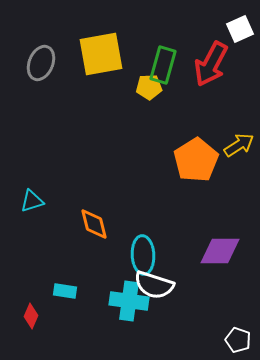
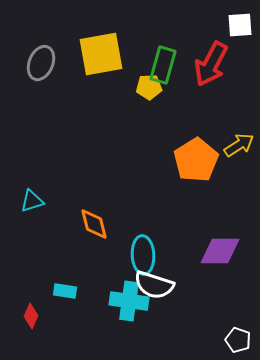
white square: moved 4 px up; rotated 20 degrees clockwise
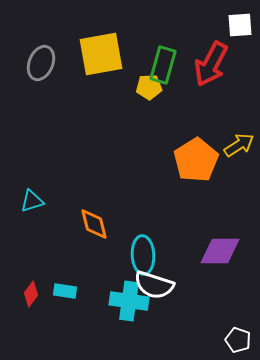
red diamond: moved 22 px up; rotated 15 degrees clockwise
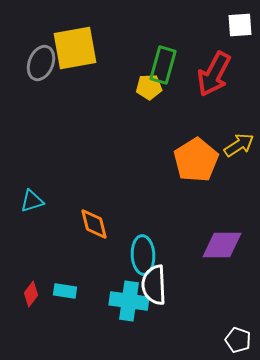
yellow square: moved 26 px left, 6 px up
red arrow: moved 3 px right, 10 px down
purple diamond: moved 2 px right, 6 px up
white semicircle: rotated 69 degrees clockwise
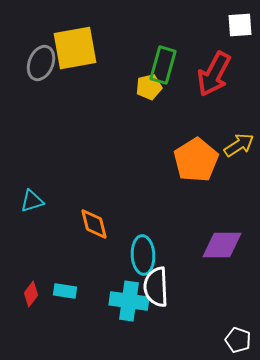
yellow pentagon: rotated 10 degrees counterclockwise
white semicircle: moved 2 px right, 2 px down
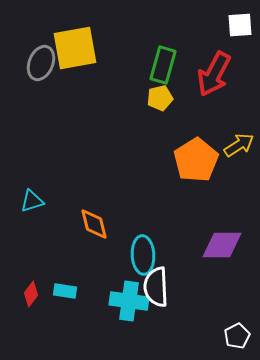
yellow pentagon: moved 11 px right, 11 px down
white pentagon: moved 1 px left, 4 px up; rotated 25 degrees clockwise
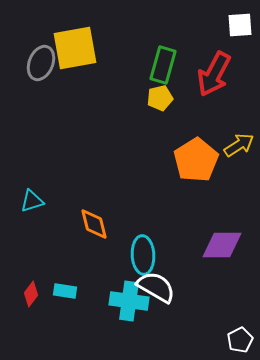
white semicircle: rotated 123 degrees clockwise
white pentagon: moved 3 px right, 4 px down
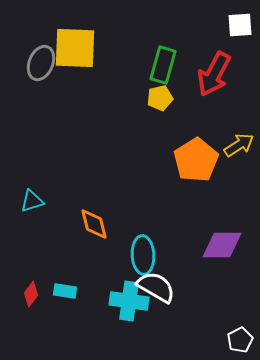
yellow square: rotated 12 degrees clockwise
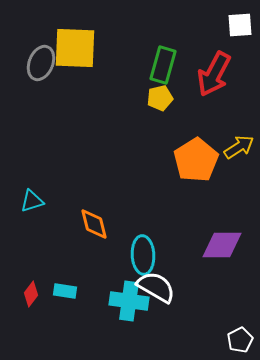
yellow arrow: moved 2 px down
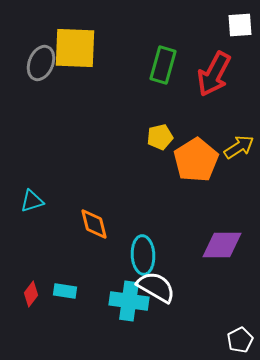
yellow pentagon: moved 39 px down
